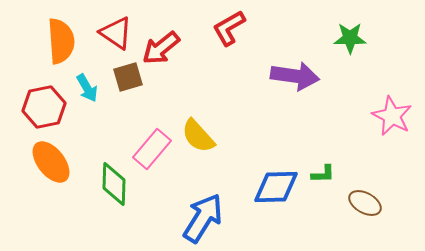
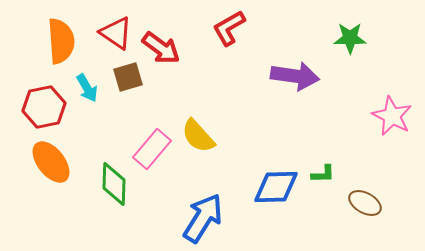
red arrow: rotated 105 degrees counterclockwise
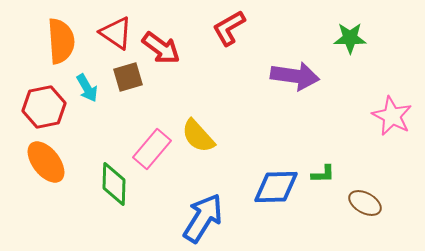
orange ellipse: moved 5 px left
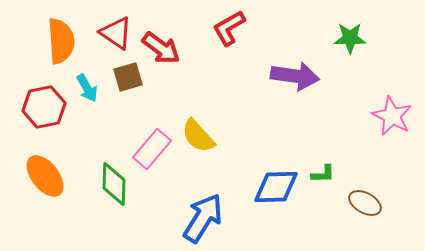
orange ellipse: moved 1 px left, 14 px down
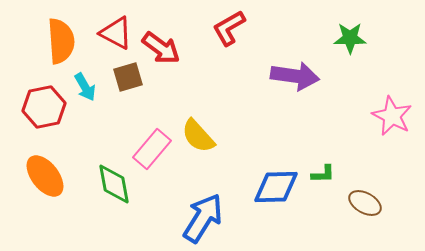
red triangle: rotated 6 degrees counterclockwise
cyan arrow: moved 2 px left, 1 px up
green diamond: rotated 12 degrees counterclockwise
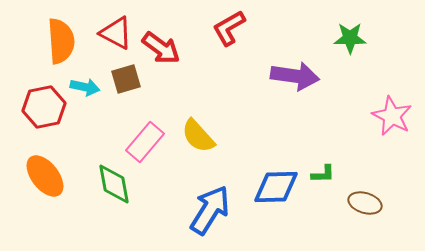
brown square: moved 2 px left, 2 px down
cyan arrow: rotated 48 degrees counterclockwise
pink rectangle: moved 7 px left, 7 px up
brown ellipse: rotated 12 degrees counterclockwise
blue arrow: moved 7 px right, 8 px up
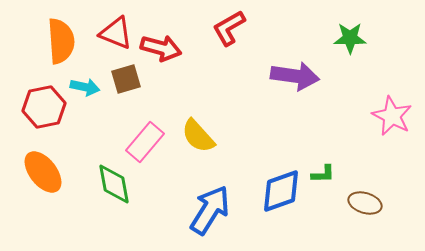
red triangle: rotated 6 degrees counterclockwise
red arrow: rotated 21 degrees counterclockwise
orange ellipse: moved 2 px left, 4 px up
blue diamond: moved 5 px right, 4 px down; rotated 18 degrees counterclockwise
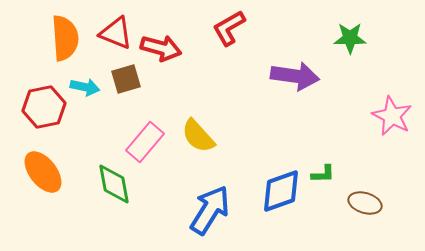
orange semicircle: moved 4 px right, 3 px up
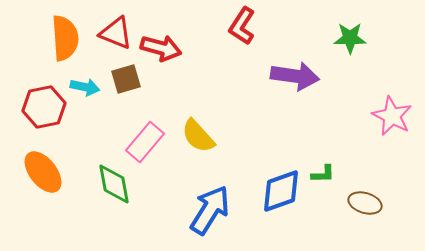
red L-shape: moved 13 px right, 2 px up; rotated 27 degrees counterclockwise
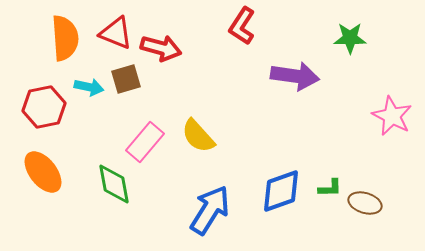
cyan arrow: moved 4 px right
green L-shape: moved 7 px right, 14 px down
